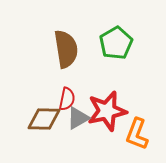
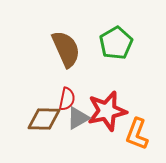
brown semicircle: rotated 15 degrees counterclockwise
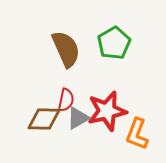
green pentagon: moved 2 px left
red semicircle: moved 1 px left, 1 px down
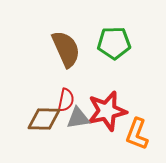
green pentagon: rotated 28 degrees clockwise
gray triangle: rotated 20 degrees clockwise
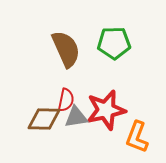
red star: moved 1 px left, 1 px up
gray triangle: moved 2 px left, 1 px up
orange L-shape: moved 3 px down
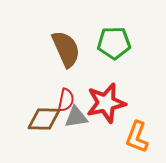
red star: moved 7 px up
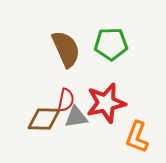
green pentagon: moved 3 px left, 1 px down
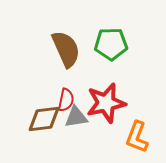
brown diamond: rotated 8 degrees counterclockwise
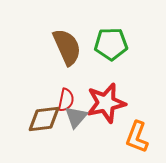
brown semicircle: moved 1 px right, 2 px up
gray triangle: rotated 40 degrees counterclockwise
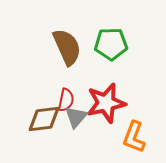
orange L-shape: moved 3 px left
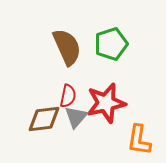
green pentagon: rotated 16 degrees counterclockwise
red semicircle: moved 2 px right, 4 px up
orange L-shape: moved 5 px right, 3 px down; rotated 12 degrees counterclockwise
